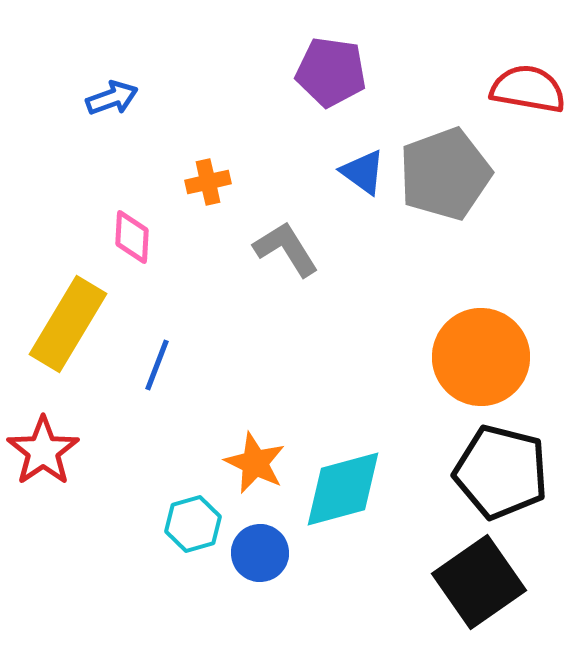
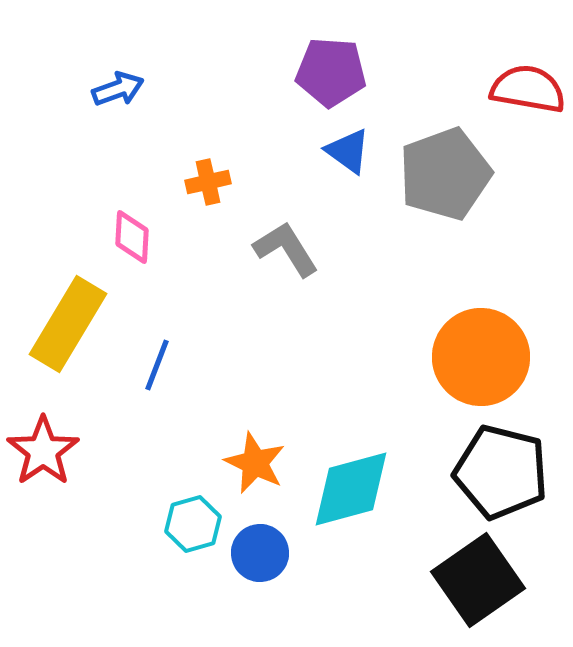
purple pentagon: rotated 4 degrees counterclockwise
blue arrow: moved 6 px right, 9 px up
blue triangle: moved 15 px left, 21 px up
cyan diamond: moved 8 px right
black square: moved 1 px left, 2 px up
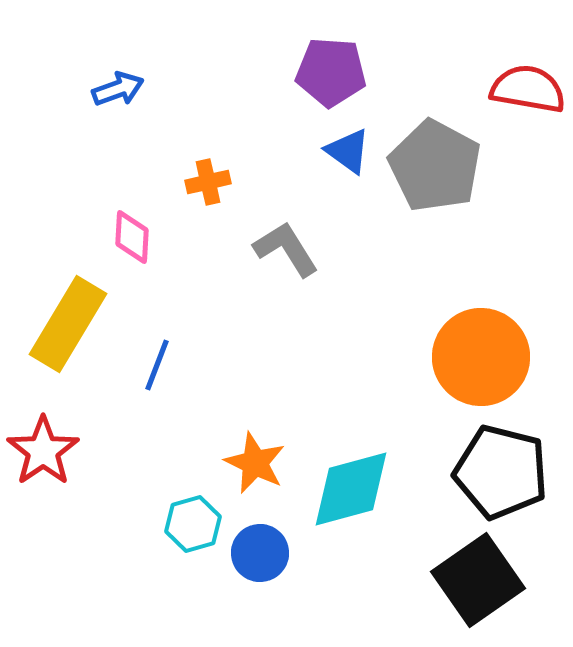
gray pentagon: moved 10 px left, 8 px up; rotated 24 degrees counterclockwise
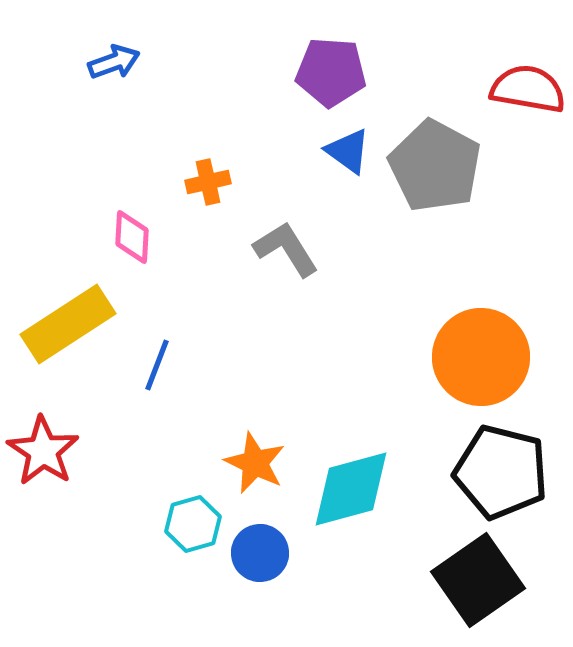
blue arrow: moved 4 px left, 27 px up
yellow rectangle: rotated 26 degrees clockwise
red star: rotated 4 degrees counterclockwise
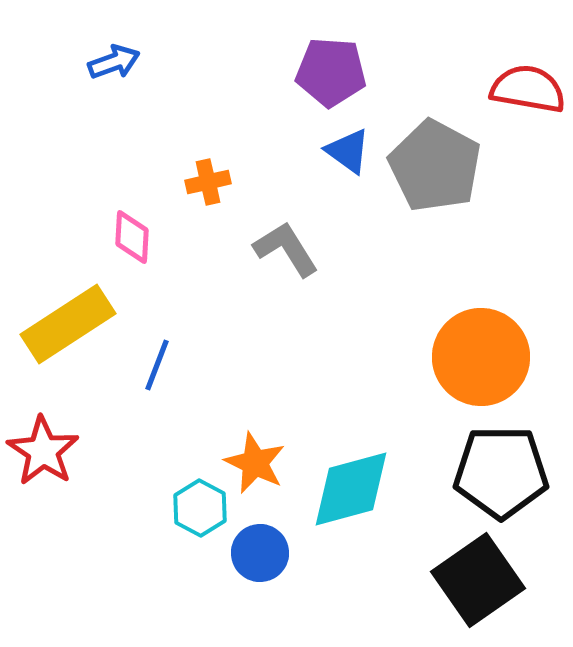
black pentagon: rotated 14 degrees counterclockwise
cyan hexagon: moved 7 px right, 16 px up; rotated 16 degrees counterclockwise
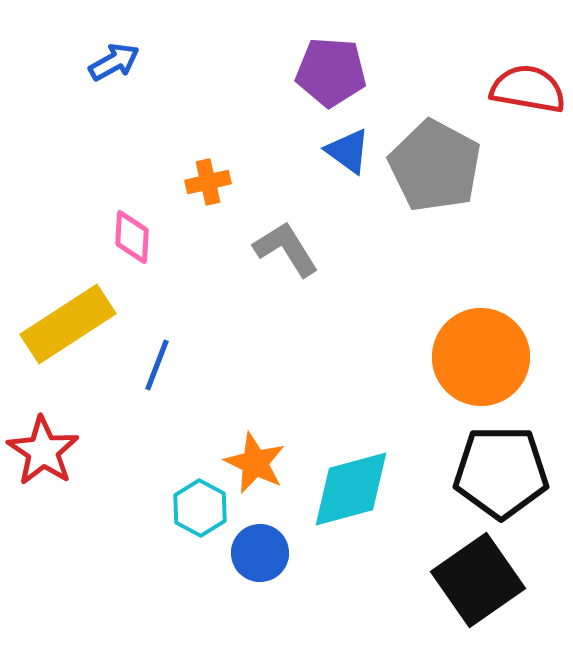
blue arrow: rotated 9 degrees counterclockwise
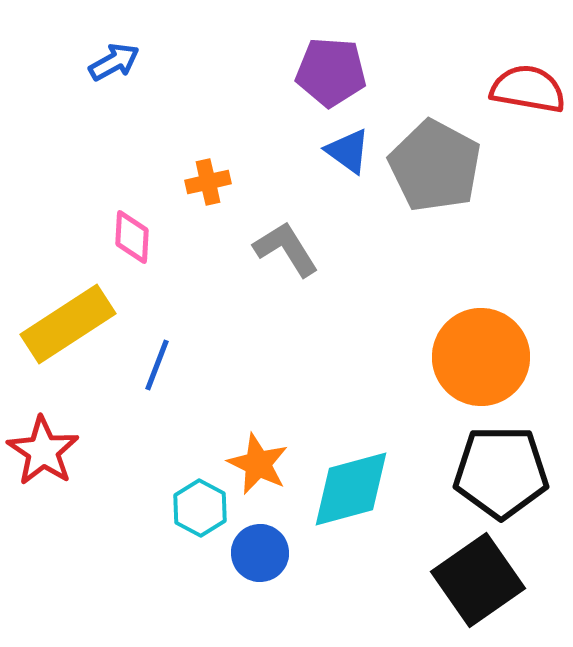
orange star: moved 3 px right, 1 px down
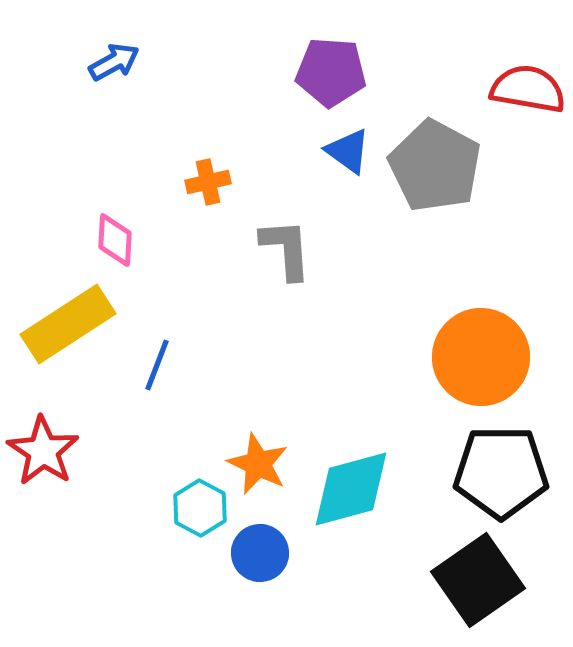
pink diamond: moved 17 px left, 3 px down
gray L-shape: rotated 28 degrees clockwise
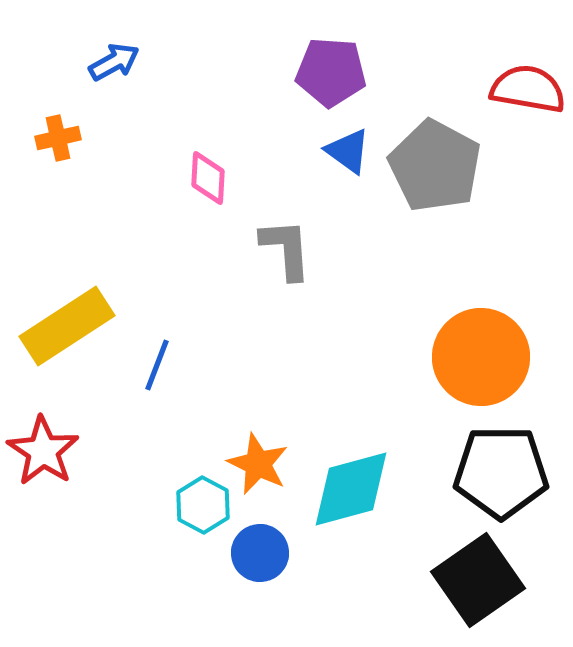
orange cross: moved 150 px left, 44 px up
pink diamond: moved 93 px right, 62 px up
yellow rectangle: moved 1 px left, 2 px down
cyan hexagon: moved 3 px right, 3 px up
